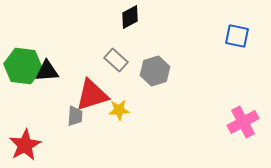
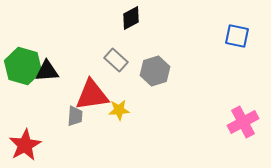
black diamond: moved 1 px right, 1 px down
green hexagon: rotated 9 degrees clockwise
red triangle: rotated 9 degrees clockwise
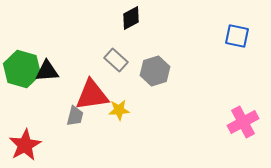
green hexagon: moved 1 px left, 3 px down
gray trapezoid: rotated 10 degrees clockwise
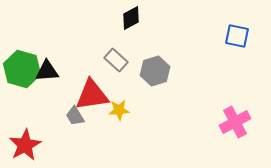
gray trapezoid: rotated 135 degrees clockwise
pink cross: moved 8 px left
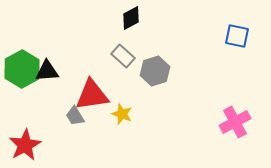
gray rectangle: moved 7 px right, 4 px up
green hexagon: rotated 15 degrees clockwise
yellow star: moved 3 px right, 4 px down; rotated 25 degrees clockwise
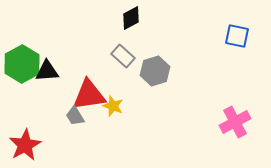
green hexagon: moved 5 px up
red triangle: moved 3 px left
yellow star: moved 9 px left, 8 px up
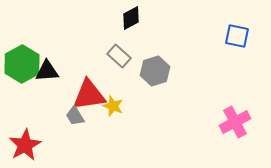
gray rectangle: moved 4 px left
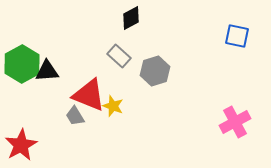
red triangle: rotated 30 degrees clockwise
red star: moved 4 px left
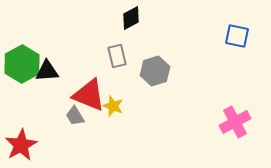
gray rectangle: moved 2 px left; rotated 35 degrees clockwise
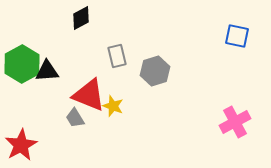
black diamond: moved 50 px left
gray trapezoid: moved 2 px down
